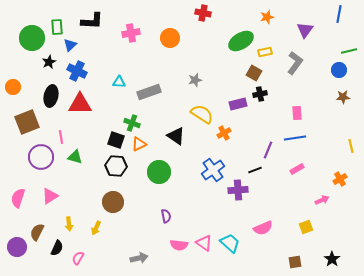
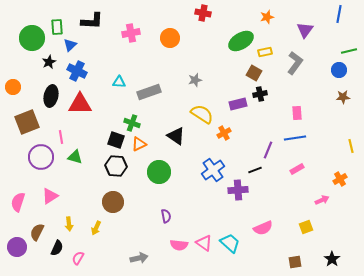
pink semicircle at (18, 198): moved 4 px down
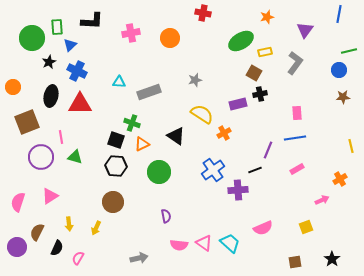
orange triangle at (139, 144): moved 3 px right
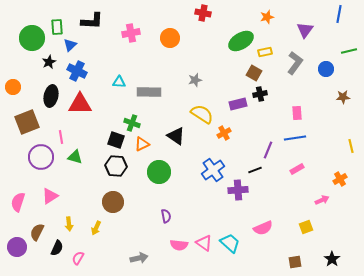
blue circle at (339, 70): moved 13 px left, 1 px up
gray rectangle at (149, 92): rotated 20 degrees clockwise
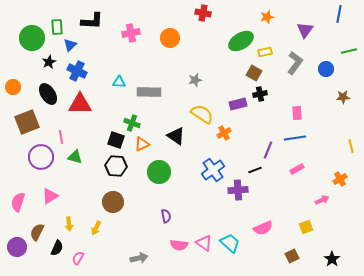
black ellipse at (51, 96): moved 3 px left, 2 px up; rotated 45 degrees counterclockwise
brown square at (295, 262): moved 3 px left, 6 px up; rotated 16 degrees counterclockwise
